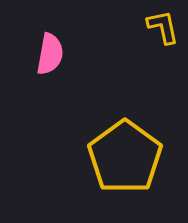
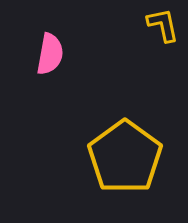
yellow L-shape: moved 2 px up
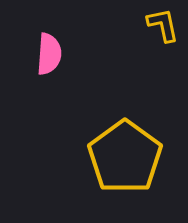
pink semicircle: moved 1 px left; rotated 6 degrees counterclockwise
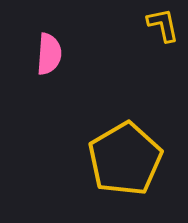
yellow pentagon: moved 2 px down; rotated 6 degrees clockwise
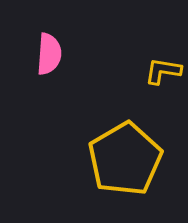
yellow L-shape: moved 46 px down; rotated 69 degrees counterclockwise
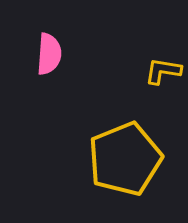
yellow pentagon: rotated 8 degrees clockwise
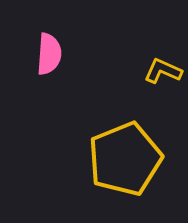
yellow L-shape: rotated 15 degrees clockwise
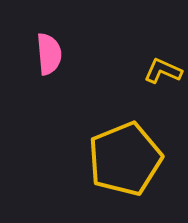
pink semicircle: rotated 9 degrees counterclockwise
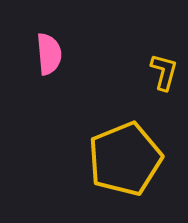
yellow L-shape: moved 1 px right, 1 px down; rotated 81 degrees clockwise
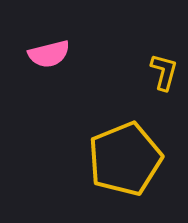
pink semicircle: rotated 81 degrees clockwise
